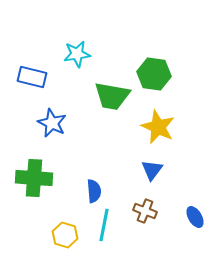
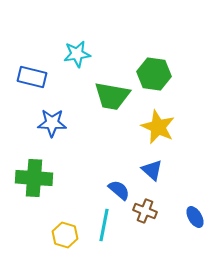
blue star: rotated 24 degrees counterclockwise
blue triangle: rotated 25 degrees counterclockwise
blue semicircle: moved 25 px right, 1 px up; rotated 45 degrees counterclockwise
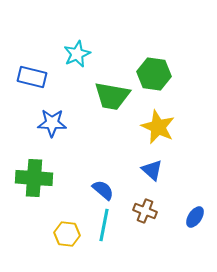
cyan star: rotated 16 degrees counterclockwise
blue semicircle: moved 16 px left
blue ellipse: rotated 65 degrees clockwise
yellow hexagon: moved 2 px right, 1 px up; rotated 10 degrees counterclockwise
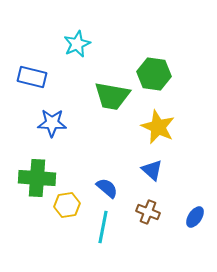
cyan star: moved 10 px up
green cross: moved 3 px right
blue semicircle: moved 4 px right, 2 px up
brown cross: moved 3 px right, 1 px down
cyan line: moved 1 px left, 2 px down
yellow hexagon: moved 29 px up; rotated 15 degrees counterclockwise
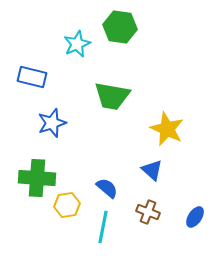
green hexagon: moved 34 px left, 47 px up
blue star: rotated 20 degrees counterclockwise
yellow star: moved 9 px right, 2 px down
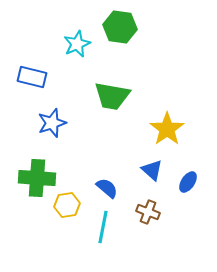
yellow star: rotated 12 degrees clockwise
blue ellipse: moved 7 px left, 35 px up
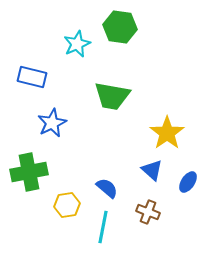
blue star: rotated 8 degrees counterclockwise
yellow star: moved 4 px down
green cross: moved 8 px left, 6 px up; rotated 15 degrees counterclockwise
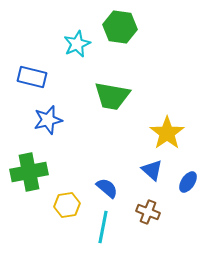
blue star: moved 4 px left, 3 px up; rotated 12 degrees clockwise
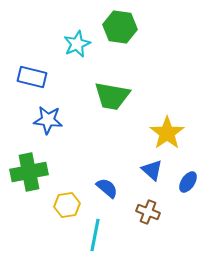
blue star: rotated 20 degrees clockwise
cyan line: moved 8 px left, 8 px down
